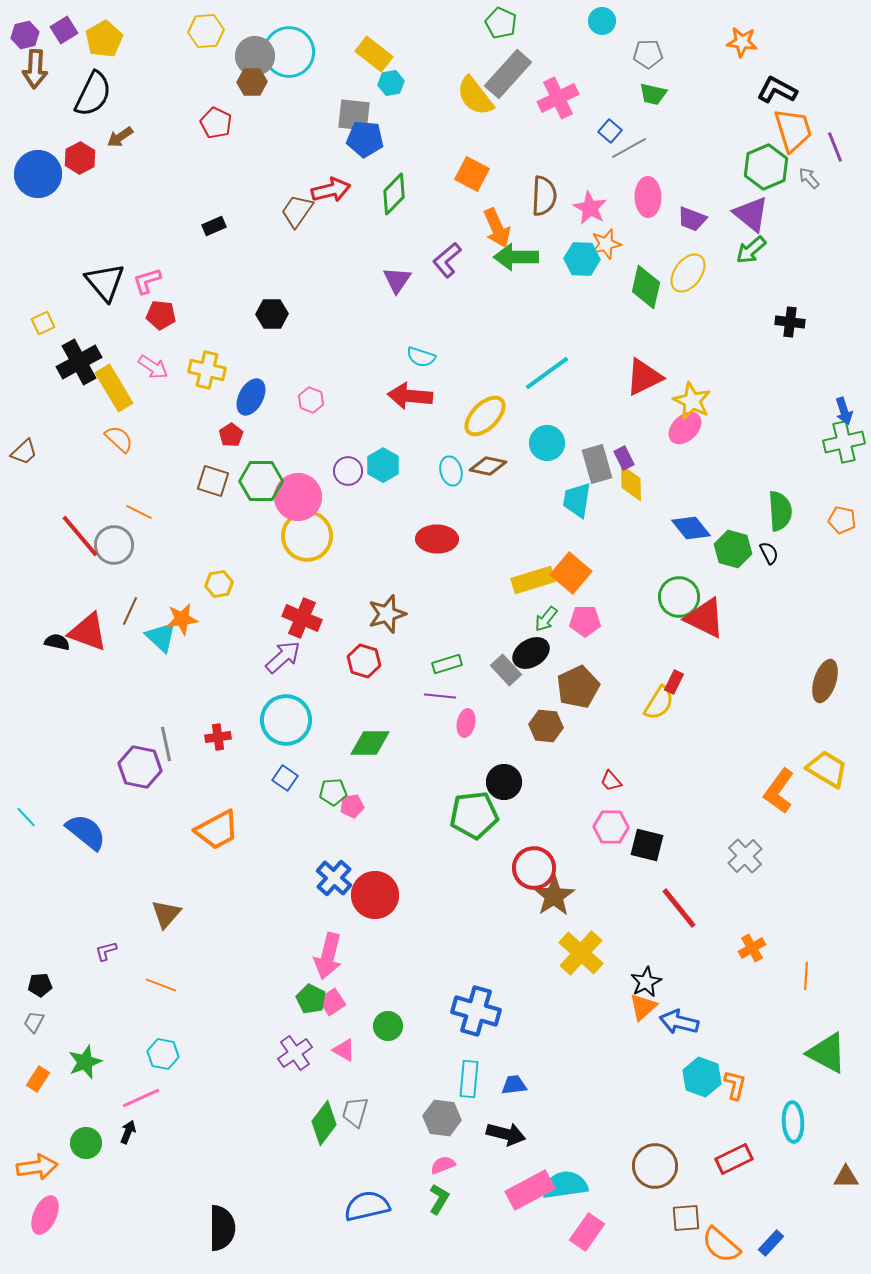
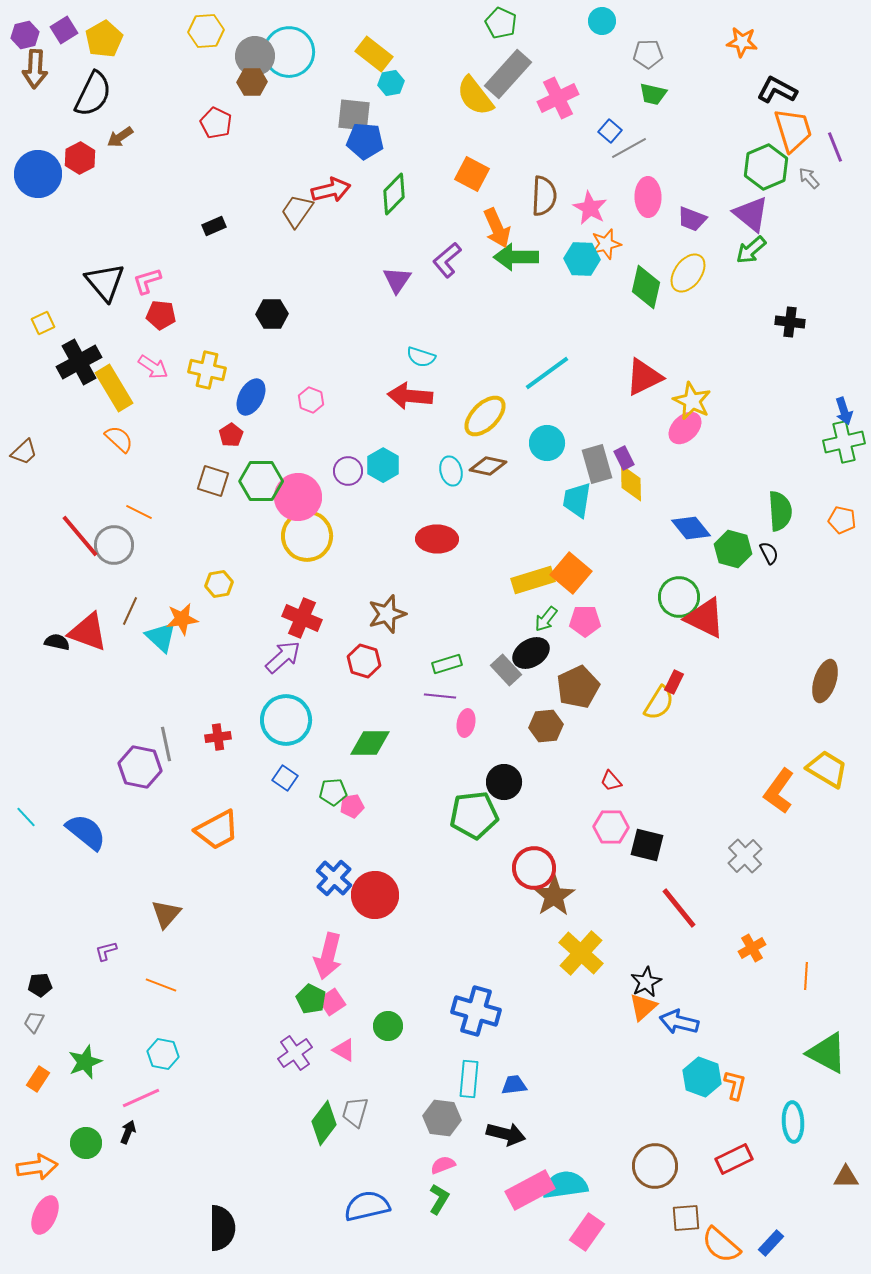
blue pentagon at (365, 139): moved 2 px down
brown hexagon at (546, 726): rotated 12 degrees counterclockwise
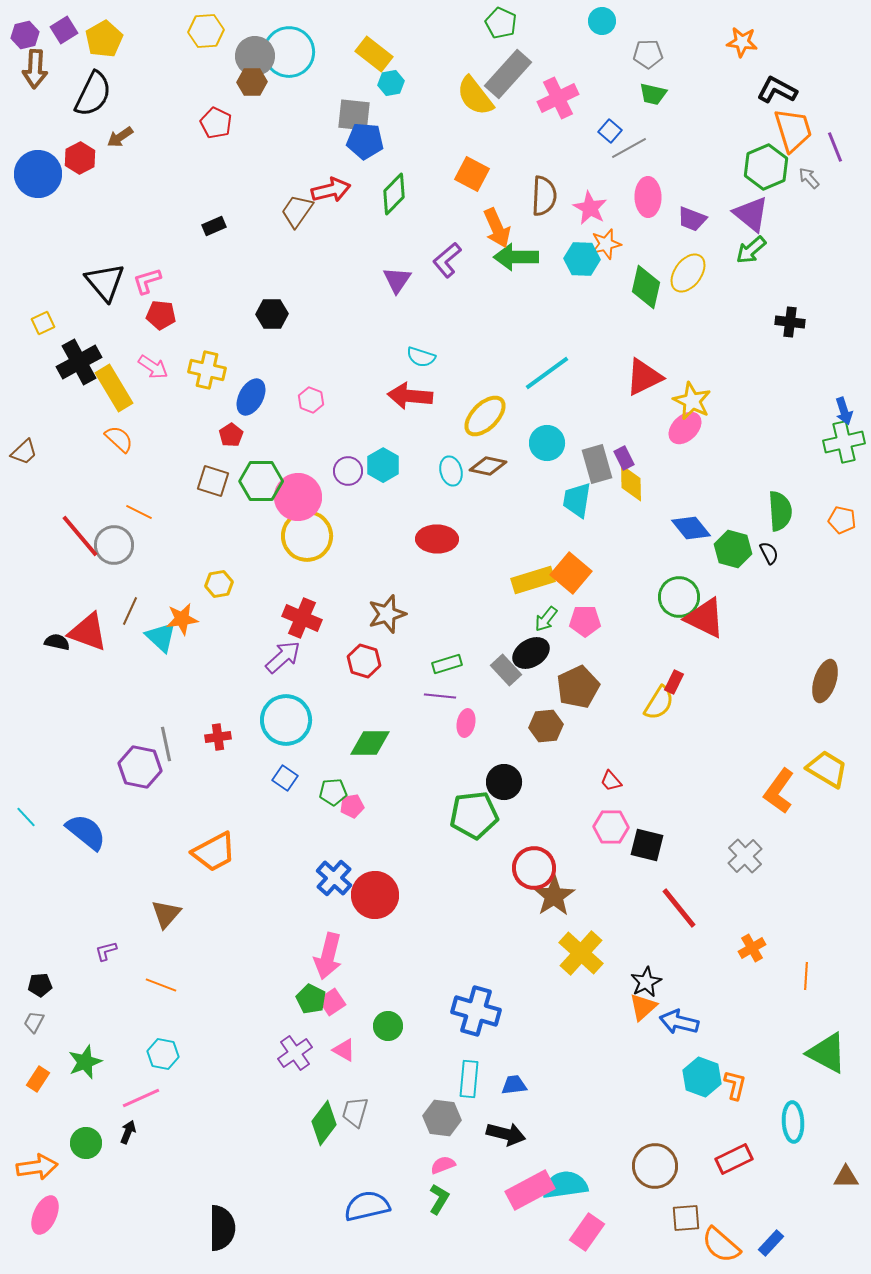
orange trapezoid at (217, 830): moved 3 px left, 22 px down
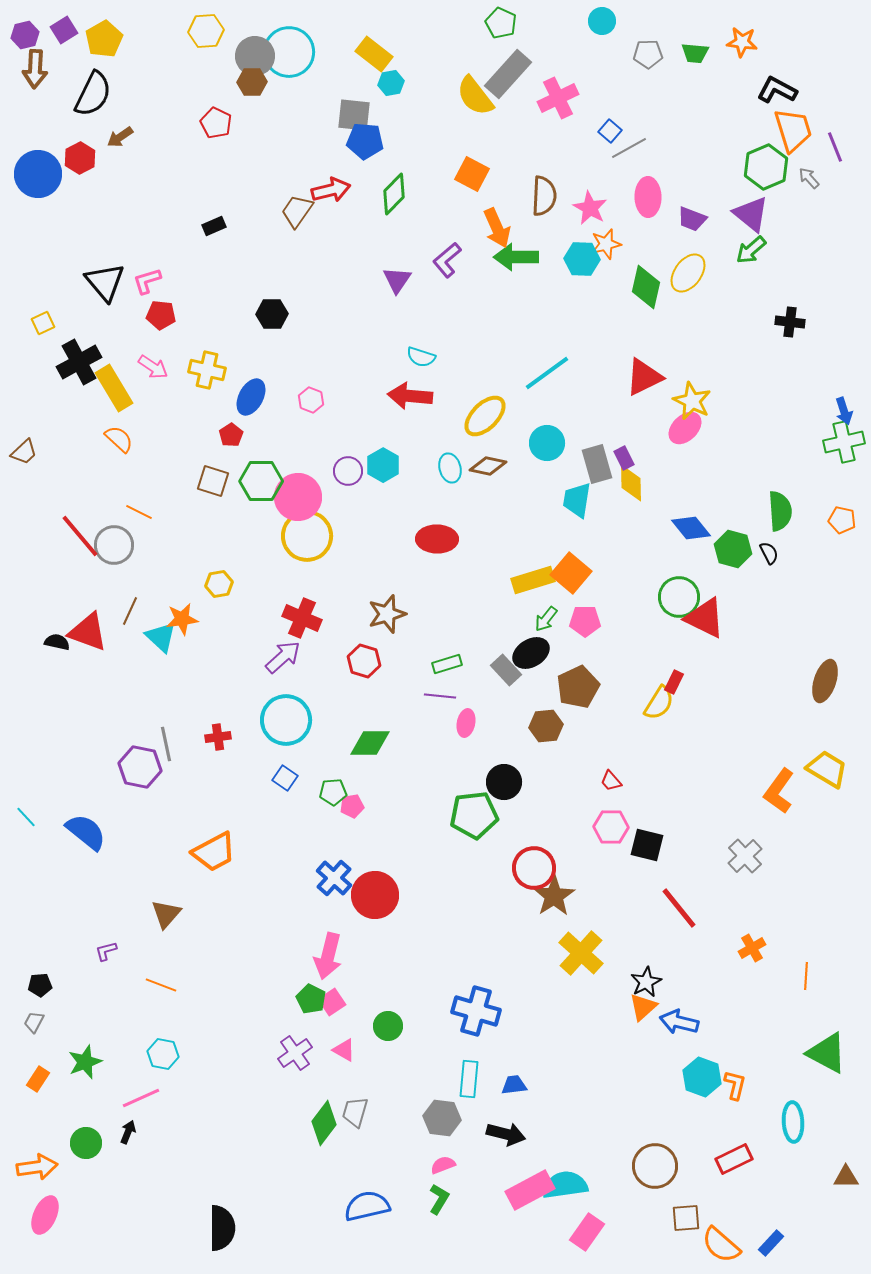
green trapezoid at (653, 94): moved 42 px right, 41 px up; rotated 8 degrees counterclockwise
cyan ellipse at (451, 471): moved 1 px left, 3 px up
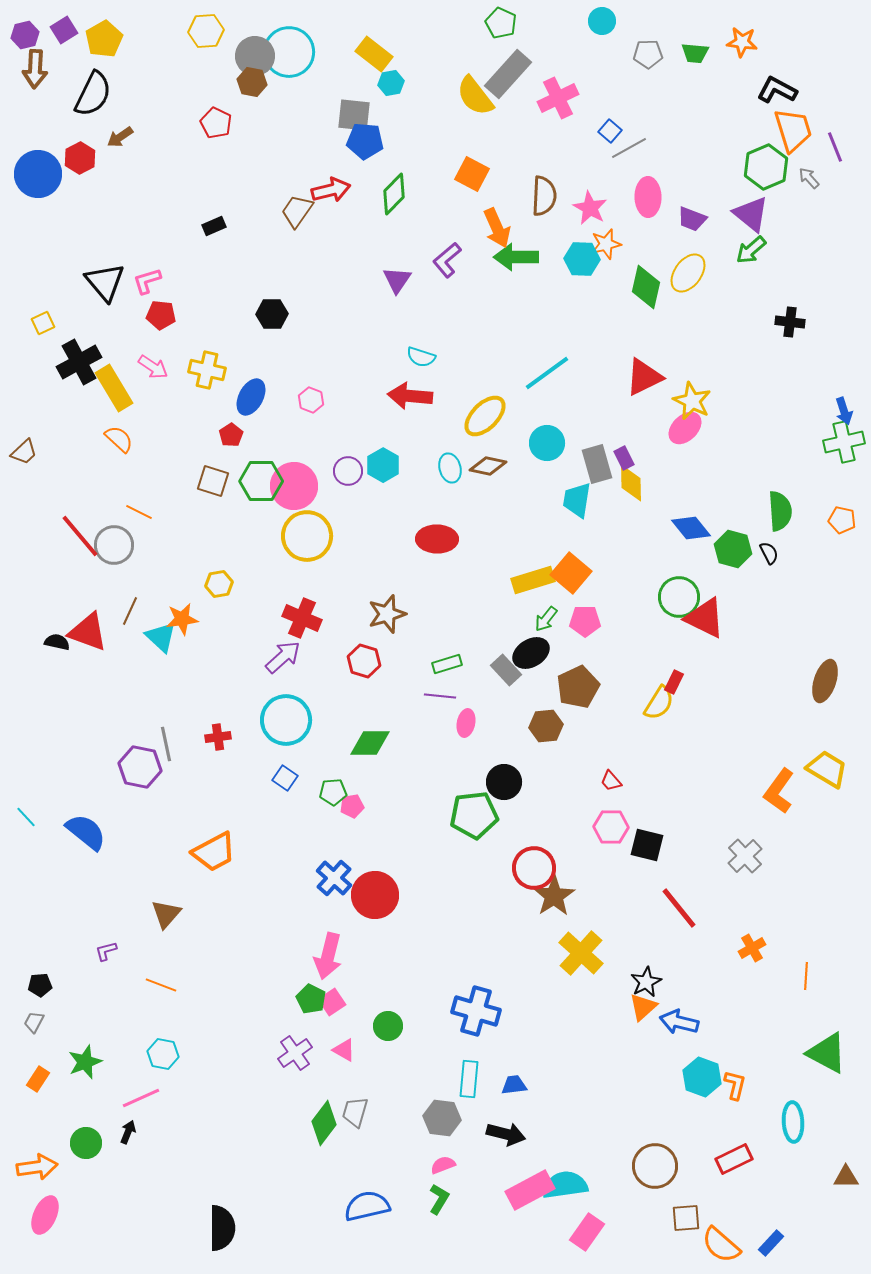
brown hexagon at (252, 82): rotated 12 degrees clockwise
pink circle at (298, 497): moved 4 px left, 11 px up
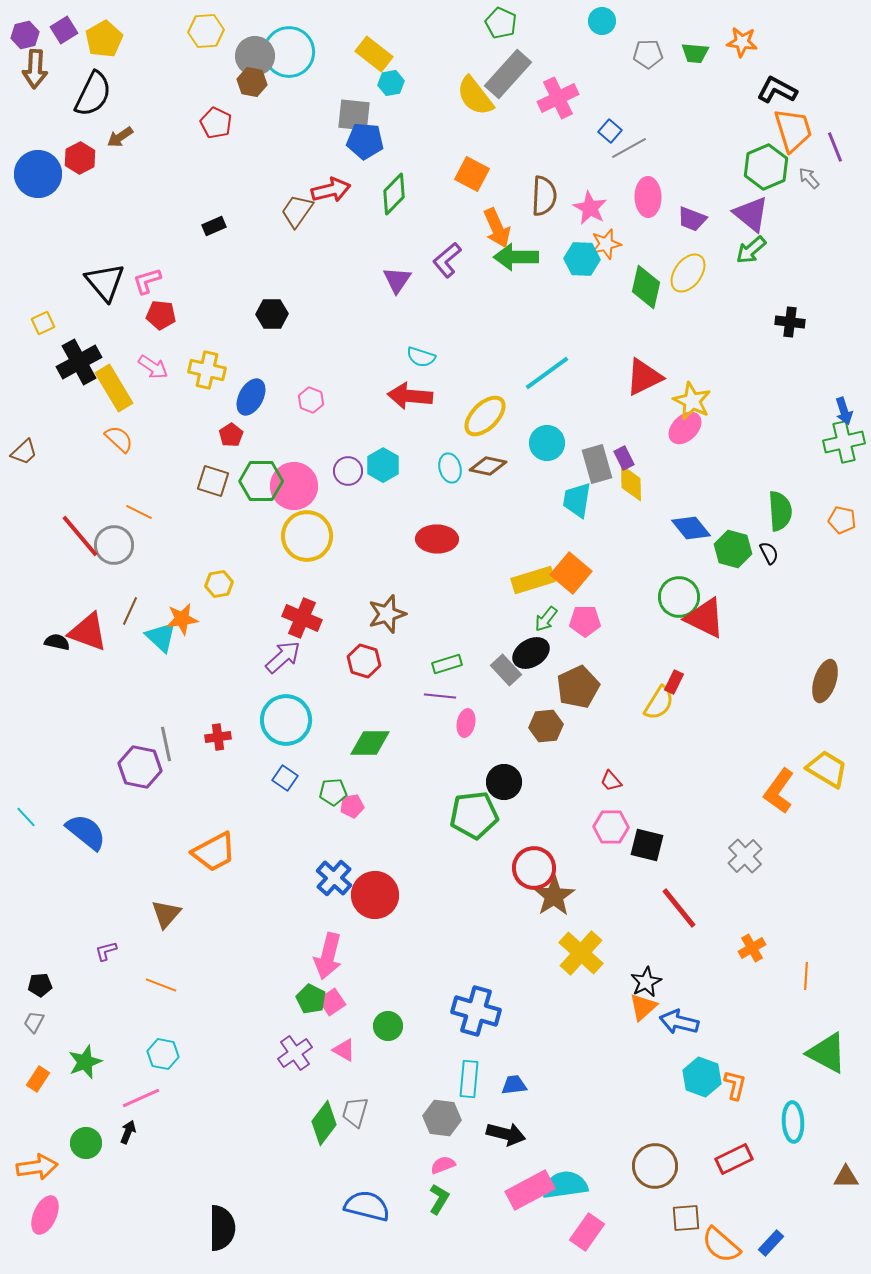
blue semicircle at (367, 1206): rotated 27 degrees clockwise
